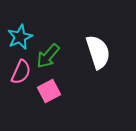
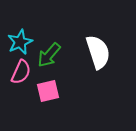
cyan star: moved 5 px down
green arrow: moved 1 px right, 1 px up
pink square: moved 1 px left; rotated 15 degrees clockwise
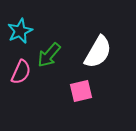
cyan star: moved 11 px up
white semicircle: rotated 48 degrees clockwise
pink square: moved 33 px right
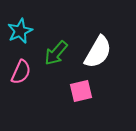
green arrow: moved 7 px right, 2 px up
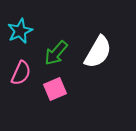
pink semicircle: moved 1 px down
pink square: moved 26 px left, 2 px up; rotated 10 degrees counterclockwise
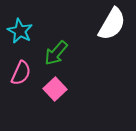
cyan star: rotated 20 degrees counterclockwise
white semicircle: moved 14 px right, 28 px up
pink square: rotated 20 degrees counterclockwise
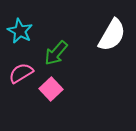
white semicircle: moved 11 px down
pink semicircle: rotated 145 degrees counterclockwise
pink square: moved 4 px left
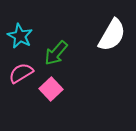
cyan star: moved 5 px down
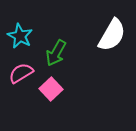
green arrow: rotated 12 degrees counterclockwise
